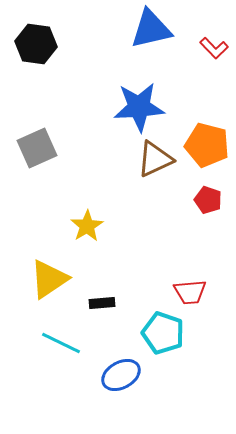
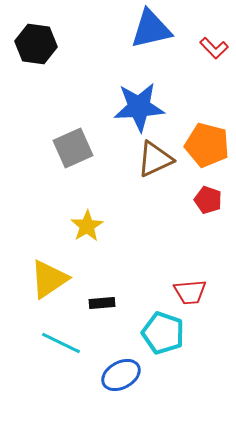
gray square: moved 36 px right
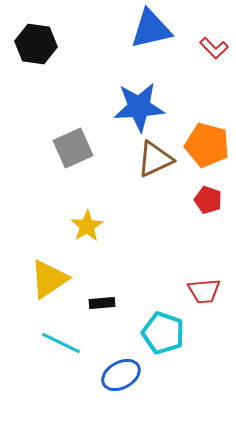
red trapezoid: moved 14 px right, 1 px up
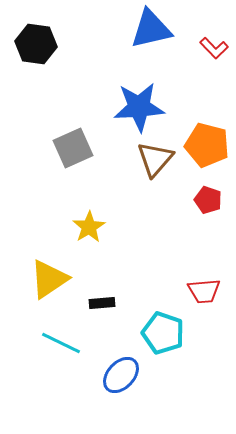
brown triangle: rotated 24 degrees counterclockwise
yellow star: moved 2 px right, 1 px down
blue ellipse: rotated 18 degrees counterclockwise
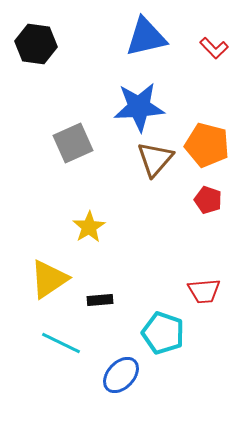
blue triangle: moved 5 px left, 8 px down
gray square: moved 5 px up
black rectangle: moved 2 px left, 3 px up
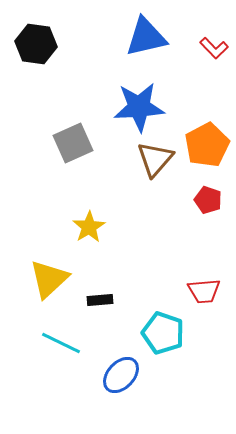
orange pentagon: rotated 30 degrees clockwise
yellow triangle: rotated 9 degrees counterclockwise
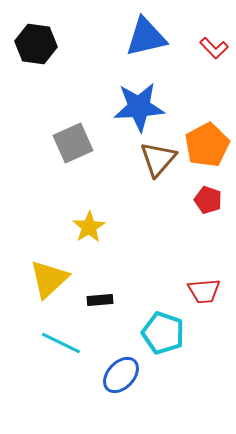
brown triangle: moved 3 px right
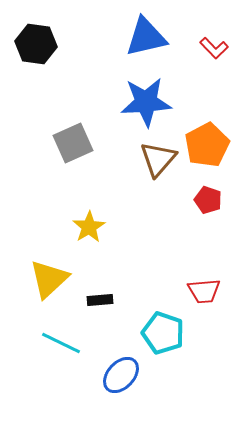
blue star: moved 7 px right, 5 px up
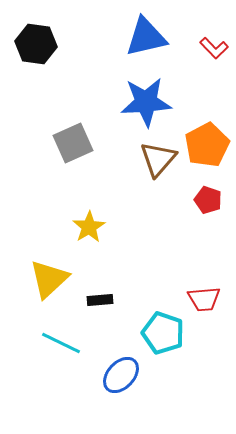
red trapezoid: moved 8 px down
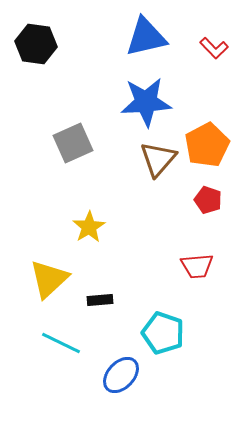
red trapezoid: moved 7 px left, 33 px up
